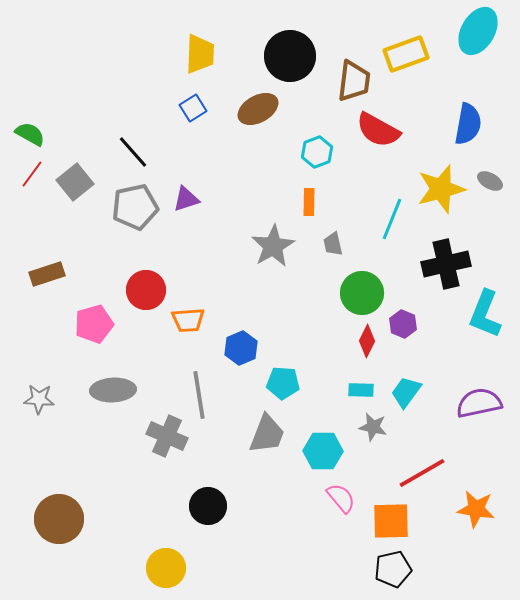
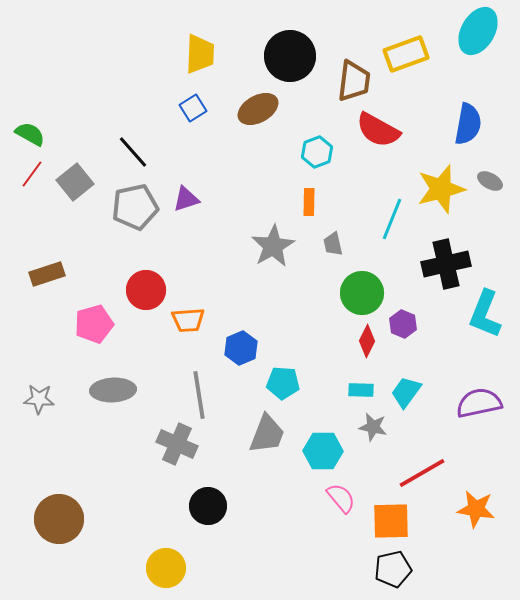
gray cross at (167, 436): moved 10 px right, 8 px down
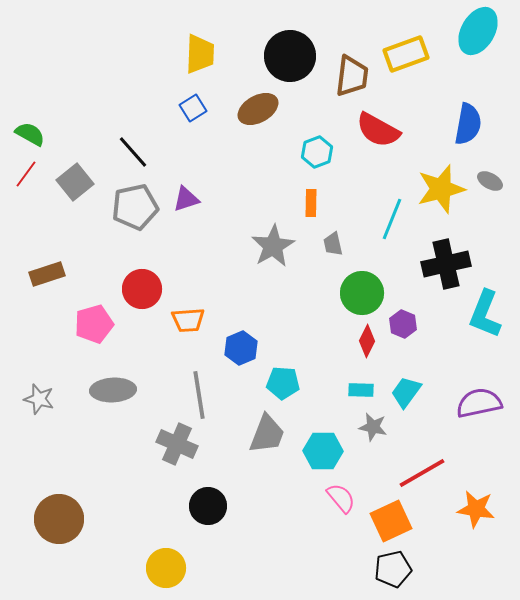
brown trapezoid at (354, 81): moved 2 px left, 5 px up
red line at (32, 174): moved 6 px left
orange rectangle at (309, 202): moved 2 px right, 1 px down
red circle at (146, 290): moved 4 px left, 1 px up
gray star at (39, 399): rotated 12 degrees clockwise
orange square at (391, 521): rotated 24 degrees counterclockwise
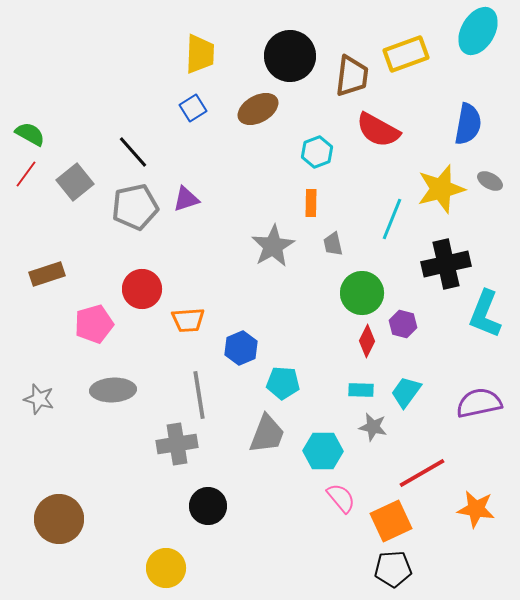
purple hexagon at (403, 324): rotated 8 degrees counterclockwise
gray cross at (177, 444): rotated 33 degrees counterclockwise
black pentagon at (393, 569): rotated 9 degrees clockwise
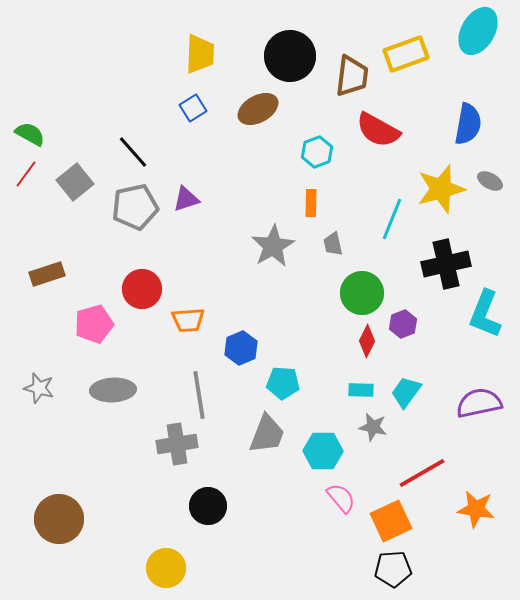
purple hexagon at (403, 324): rotated 24 degrees clockwise
gray star at (39, 399): moved 11 px up
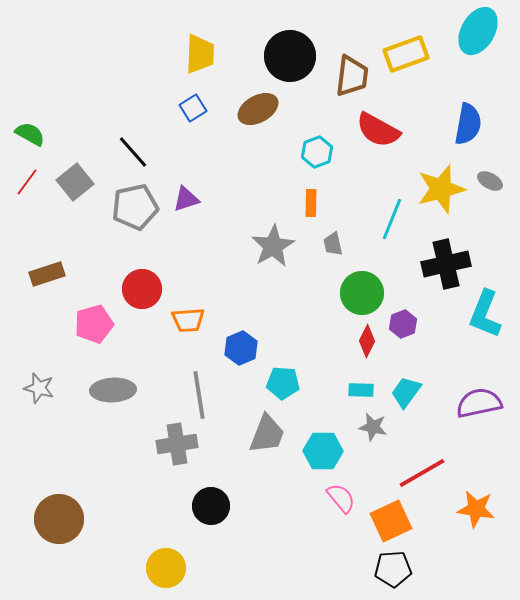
red line at (26, 174): moved 1 px right, 8 px down
black circle at (208, 506): moved 3 px right
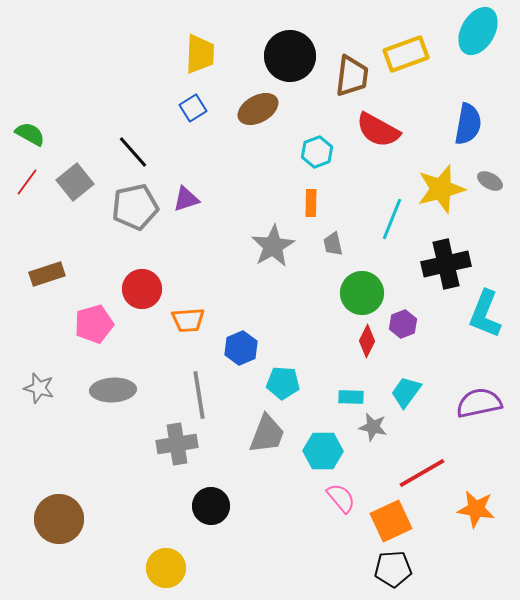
cyan rectangle at (361, 390): moved 10 px left, 7 px down
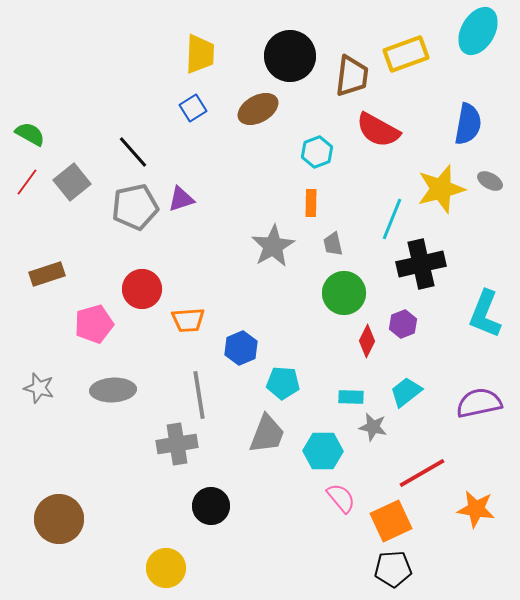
gray square at (75, 182): moved 3 px left
purple triangle at (186, 199): moved 5 px left
black cross at (446, 264): moved 25 px left
green circle at (362, 293): moved 18 px left
cyan trapezoid at (406, 392): rotated 16 degrees clockwise
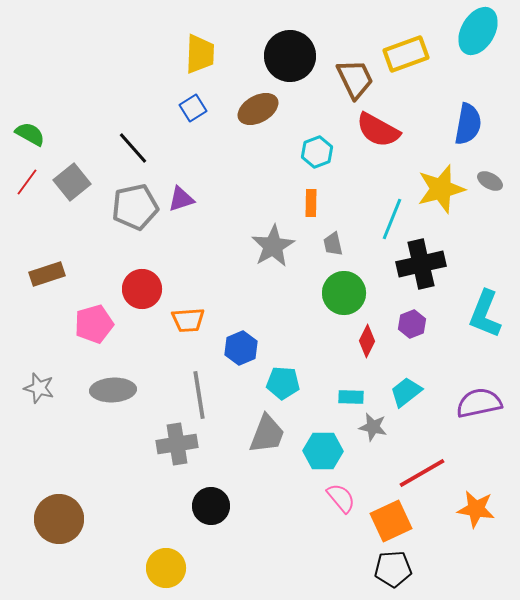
brown trapezoid at (352, 76): moved 3 px right, 3 px down; rotated 33 degrees counterclockwise
black line at (133, 152): moved 4 px up
purple hexagon at (403, 324): moved 9 px right
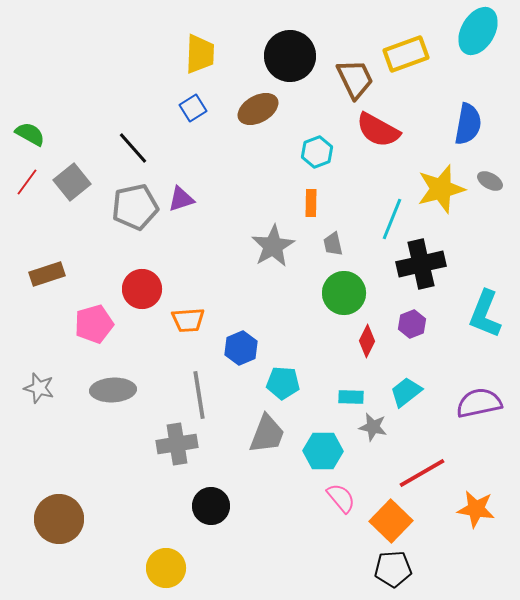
orange square at (391, 521): rotated 21 degrees counterclockwise
